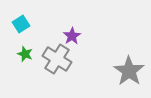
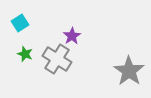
cyan square: moved 1 px left, 1 px up
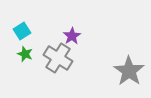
cyan square: moved 2 px right, 8 px down
gray cross: moved 1 px right, 1 px up
